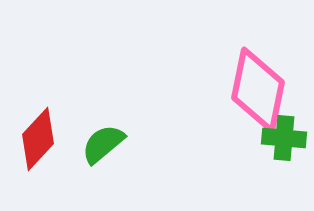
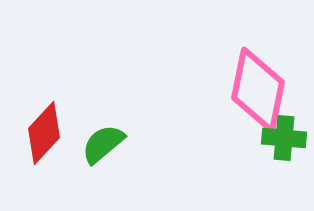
red diamond: moved 6 px right, 6 px up
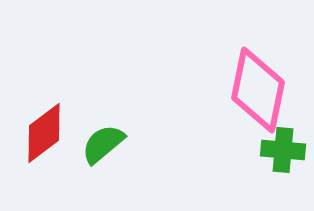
red diamond: rotated 10 degrees clockwise
green cross: moved 1 px left, 12 px down
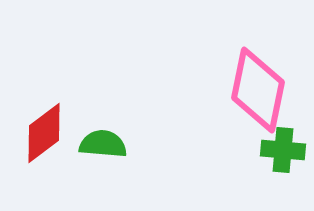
green semicircle: rotated 45 degrees clockwise
